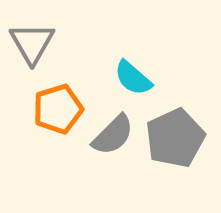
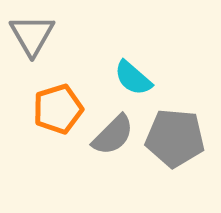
gray triangle: moved 8 px up
gray pentagon: rotated 30 degrees clockwise
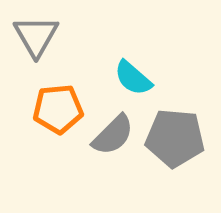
gray triangle: moved 4 px right, 1 px down
orange pentagon: rotated 12 degrees clockwise
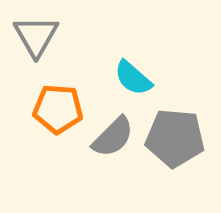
orange pentagon: rotated 9 degrees clockwise
gray semicircle: moved 2 px down
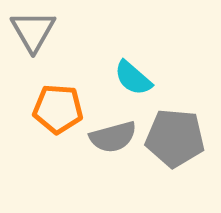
gray triangle: moved 3 px left, 5 px up
gray semicircle: rotated 30 degrees clockwise
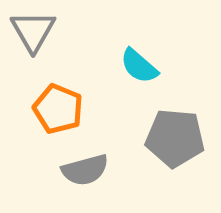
cyan semicircle: moved 6 px right, 12 px up
orange pentagon: rotated 18 degrees clockwise
gray semicircle: moved 28 px left, 33 px down
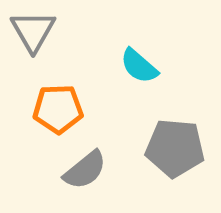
orange pentagon: rotated 24 degrees counterclockwise
gray pentagon: moved 10 px down
gray semicircle: rotated 24 degrees counterclockwise
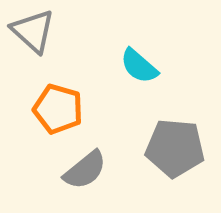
gray triangle: rotated 18 degrees counterclockwise
orange pentagon: rotated 18 degrees clockwise
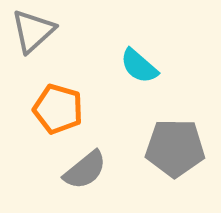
gray triangle: rotated 36 degrees clockwise
gray pentagon: rotated 4 degrees counterclockwise
